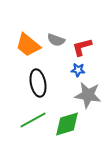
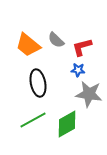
gray semicircle: rotated 24 degrees clockwise
gray star: moved 1 px right, 1 px up
green diamond: rotated 12 degrees counterclockwise
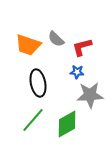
gray semicircle: moved 1 px up
orange trapezoid: rotated 20 degrees counterclockwise
blue star: moved 1 px left, 2 px down
gray star: moved 1 px right, 1 px down; rotated 12 degrees counterclockwise
green line: rotated 20 degrees counterclockwise
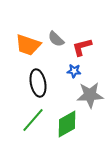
blue star: moved 3 px left, 1 px up
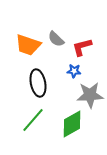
green diamond: moved 5 px right
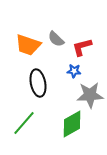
green line: moved 9 px left, 3 px down
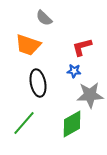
gray semicircle: moved 12 px left, 21 px up
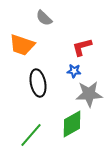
orange trapezoid: moved 6 px left
gray star: moved 1 px left, 1 px up
green line: moved 7 px right, 12 px down
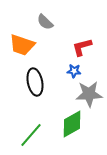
gray semicircle: moved 1 px right, 4 px down
black ellipse: moved 3 px left, 1 px up
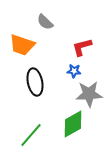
green diamond: moved 1 px right
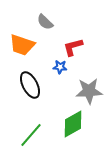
red L-shape: moved 9 px left
blue star: moved 14 px left, 4 px up
black ellipse: moved 5 px left, 3 px down; rotated 16 degrees counterclockwise
gray star: moved 3 px up
